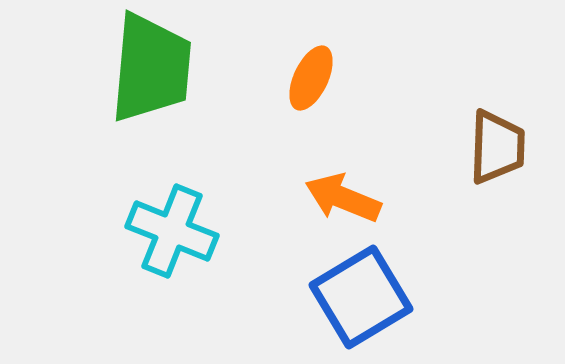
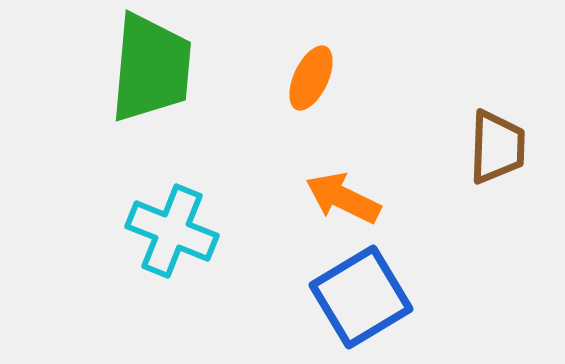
orange arrow: rotated 4 degrees clockwise
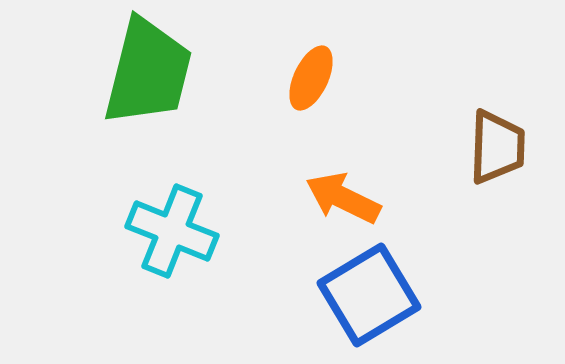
green trapezoid: moved 3 px left, 4 px down; rotated 9 degrees clockwise
blue square: moved 8 px right, 2 px up
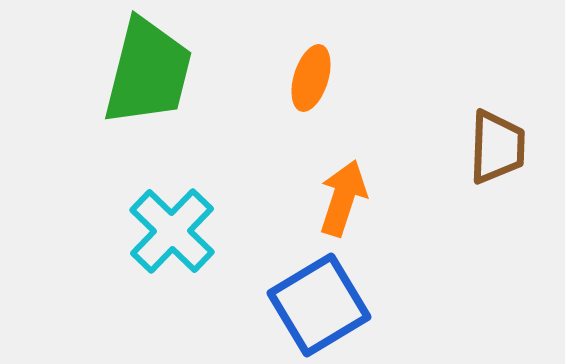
orange ellipse: rotated 8 degrees counterclockwise
orange arrow: rotated 82 degrees clockwise
cyan cross: rotated 22 degrees clockwise
blue square: moved 50 px left, 10 px down
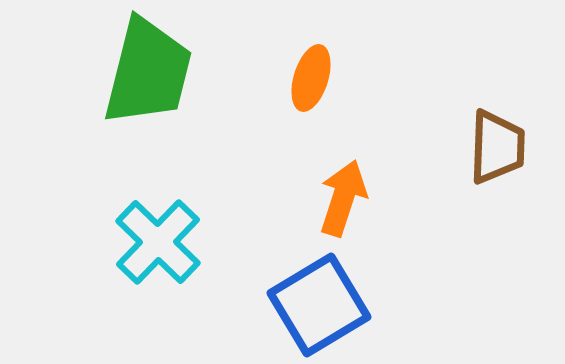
cyan cross: moved 14 px left, 11 px down
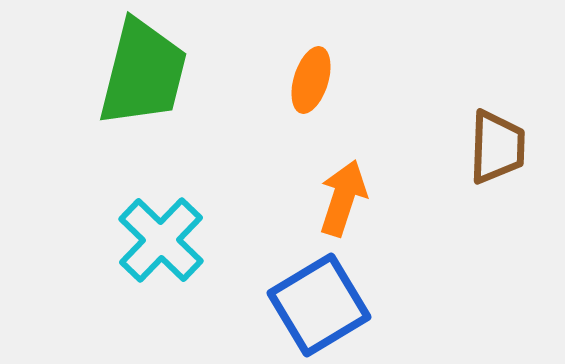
green trapezoid: moved 5 px left, 1 px down
orange ellipse: moved 2 px down
cyan cross: moved 3 px right, 2 px up
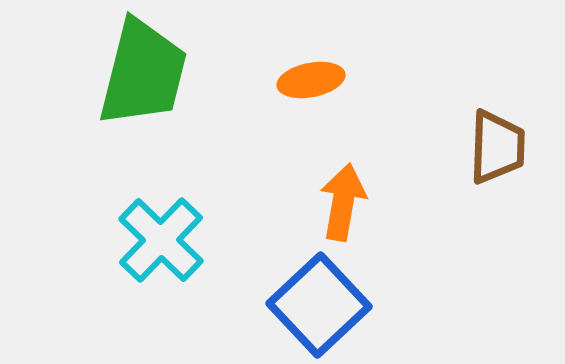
orange ellipse: rotated 62 degrees clockwise
orange arrow: moved 4 px down; rotated 8 degrees counterclockwise
blue square: rotated 12 degrees counterclockwise
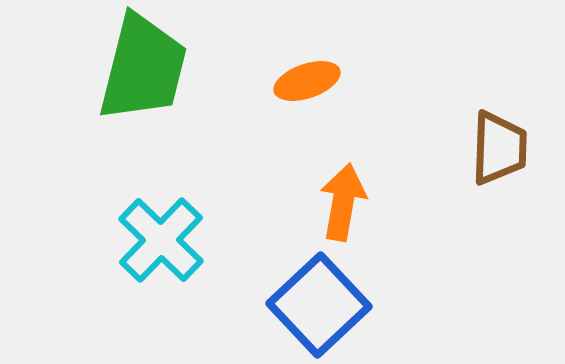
green trapezoid: moved 5 px up
orange ellipse: moved 4 px left, 1 px down; rotated 8 degrees counterclockwise
brown trapezoid: moved 2 px right, 1 px down
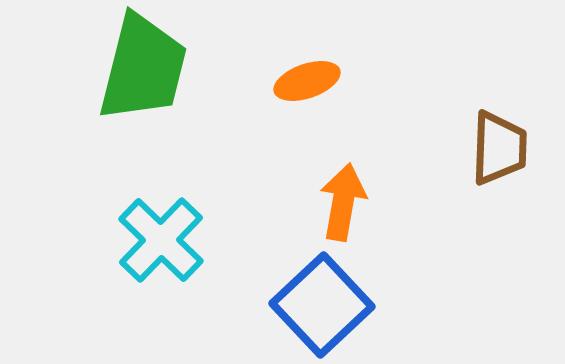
blue square: moved 3 px right
